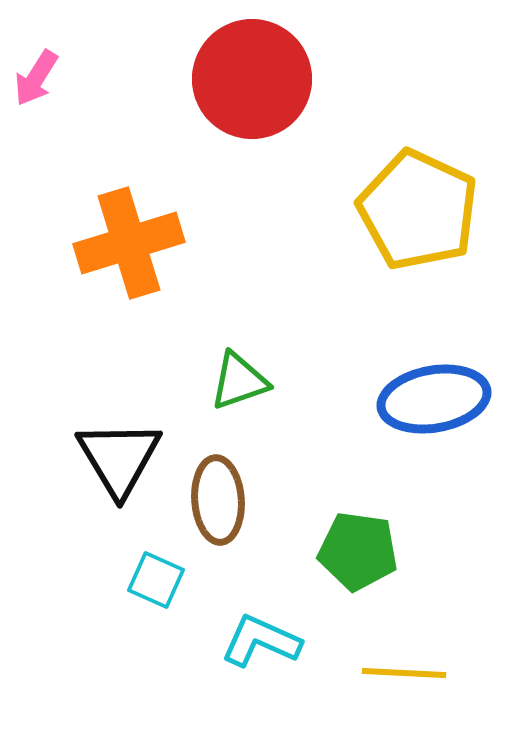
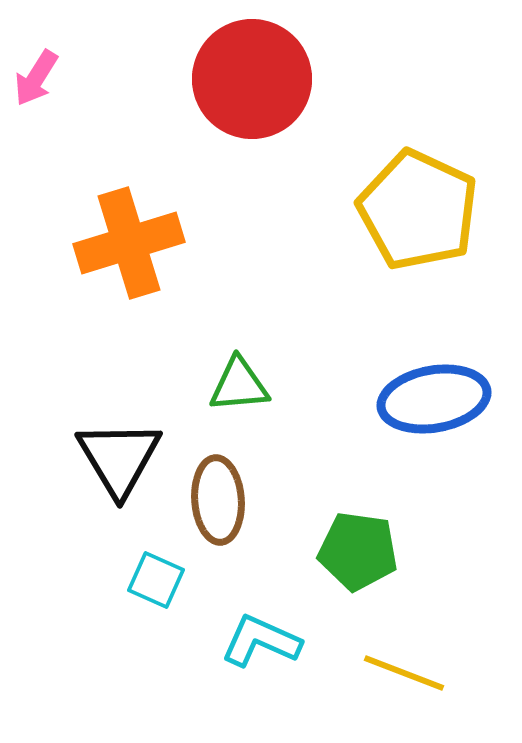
green triangle: moved 4 px down; rotated 14 degrees clockwise
yellow line: rotated 18 degrees clockwise
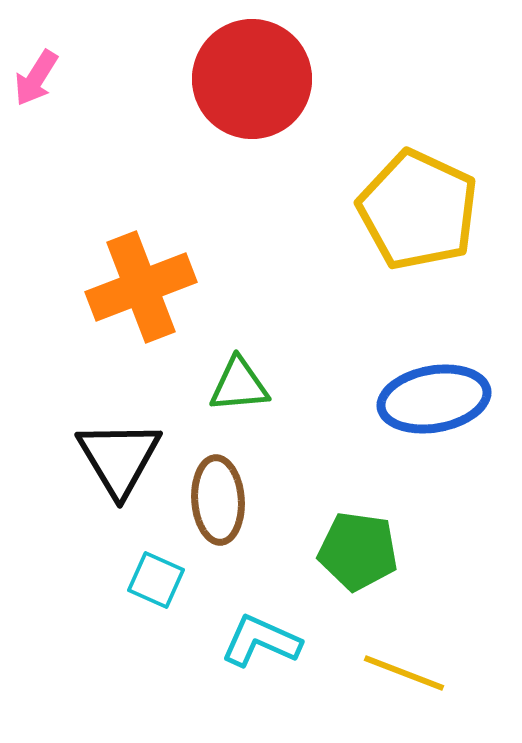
orange cross: moved 12 px right, 44 px down; rotated 4 degrees counterclockwise
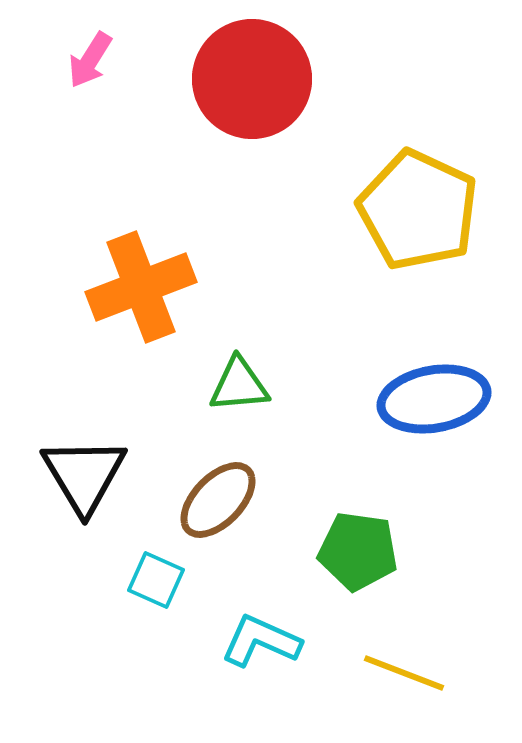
pink arrow: moved 54 px right, 18 px up
black triangle: moved 35 px left, 17 px down
brown ellipse: rotated 48 degrees clockwise
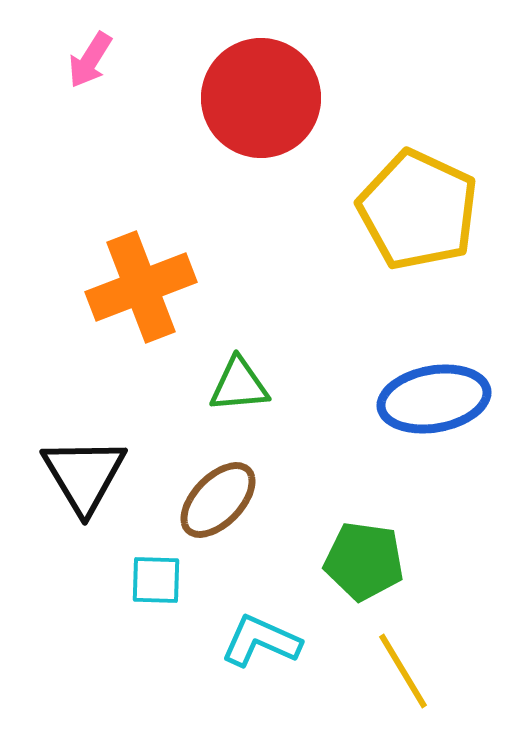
red circle: moved 9 px right, 19 px down
green pentagon: moved 6 px right, 10 px down
cyan square: rotated 22 degrees counterclockwise
yellow line: moved 1 px left, 2 px up; rotated 38 degrees clockwise
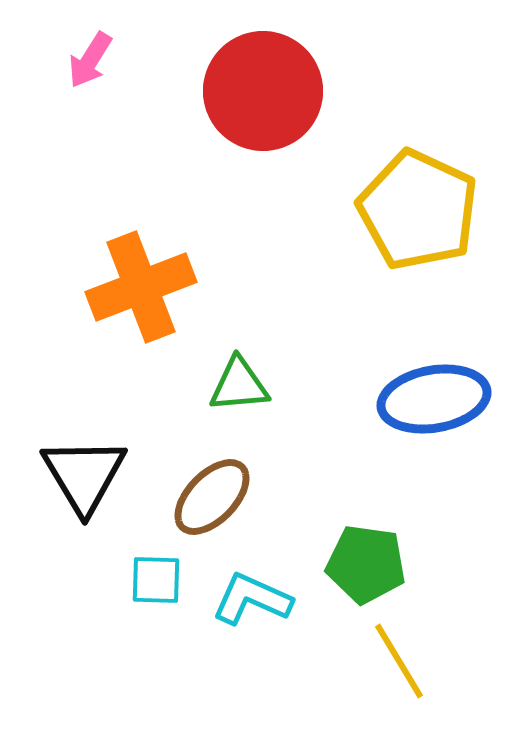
red circle: moved 2 px right, 7 px up
brown ellipse: moved 6 px left, 3 px up
green pentagon: moved 2 px right, 3 px down
cyan L-shape: moved 9 px left, 42 px up
yellow line: moved 4 px left, 10 px up
